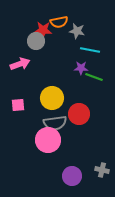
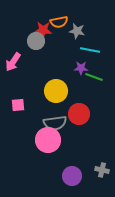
pink arrow: moved 7 px left, 2 px up; rotated 144 degrees clockwise
yellow circle: moved 4 px right, 7 px up
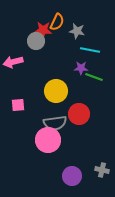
orange semicircle: moved 2 px left; rotated 54 degrees counterclockwise
pink arrow: rotated 42 degrees clockwise
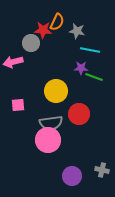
gray circle: moved 5 px left, 2 px down
gray semicircle: moved 4 px left
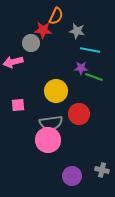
orange semicircle: moved 1 px left, 6 px up
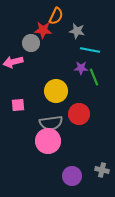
green line: rotated 48 degrees clockwise
pink circle: moved 1 px down
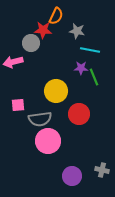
gray semicircle: moved 11 px left, 4 px up
